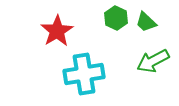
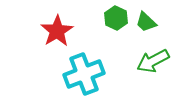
cyan cross: rotated 12 degrees counterclockwise
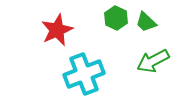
red star: moved 1 px up; rotated 8 degrees clockwise
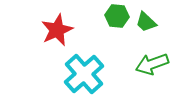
green hexagon: moved 1 px right, 2 px up; rotated 20 degrees counterclockwise
green arrow: moved 1 px left, 3 px down; rotated 8 degrees clockwise
cyan cross: rotated 21 degrees counterclockwise
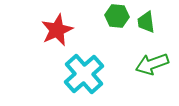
green trapezoid: rotated 40 degrees clockwise
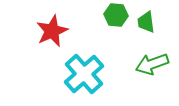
green hexagon: moved 1 px left, 1 px up
red star: moved 5 px left, 1 px down
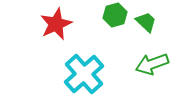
green hexagon: moved 1 px left; rotated 20 degrees counterclockwise
green trapezoid: rotated 140 degrees clockwise
red star: moved 4 px right, 7 px up
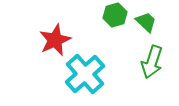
red star: moved 1 px left, 16 px down
green arrow: moved 2 px up; rotated 52 degrees counterclockwise
cyan cross: moved 1 px right
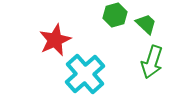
green trapezoid: moved 2 px down
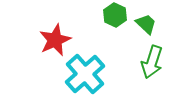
green hexagon: rotated 20 degrees counterclockwise
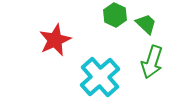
cyan cross: moved 15 px right, 3 px down
